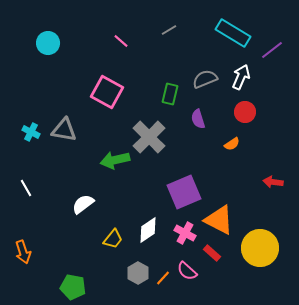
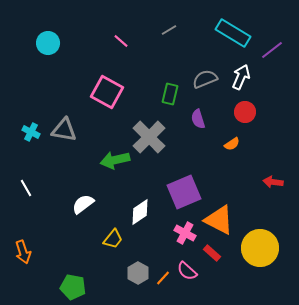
white diamond: moved 8 px left, 18 px up
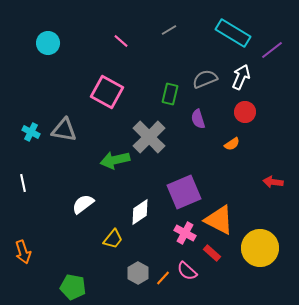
white line: moved 3 px left, 5 px up; rotated 18 degrees clockwise
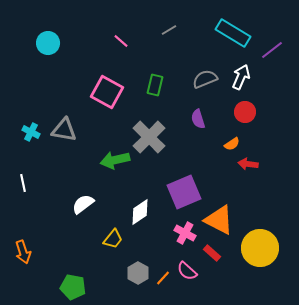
green rectangle: moved 15 px left, 9 px up
red arrow: moved 25 px left, 18 px up
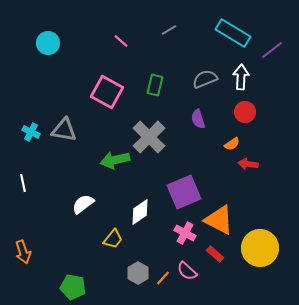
white arrow: rotated 20 degrees counterclockwise
red rectangle: moved 3 px right, 1 px down
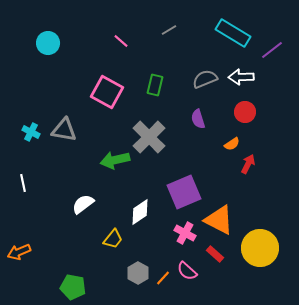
white arrow: rotated 95 degrees counterclockwise
red arrow: rotated 108 degrees clockwise
orange arrow: moved 4 px left; rotated 85 degrees clockwise
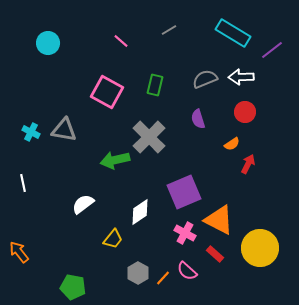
orange arrow: rotated 75 degrees clockwise
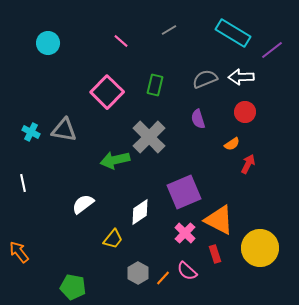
pink square: rotated 16 degrees clockwise
pink cross: rotated 15 degrees clockwise
red rectangle: rotated 30 degrees clockwise
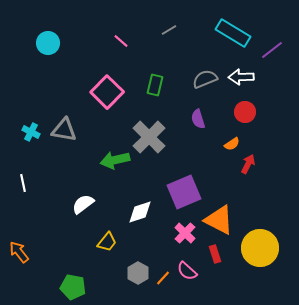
white diamond: rotated 16 degrees clockwise
yellow trapezoid: moved 6 px left, 3 px down
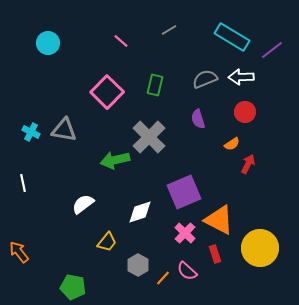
cyan rectangle: moved 1 px left, 4 px down
gray hexagon: moved 8 px up
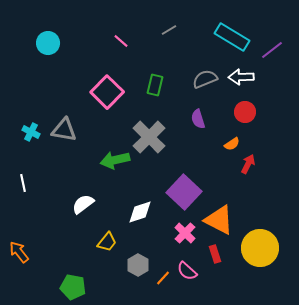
purple square: rotated 24 degrees counterclockwise
